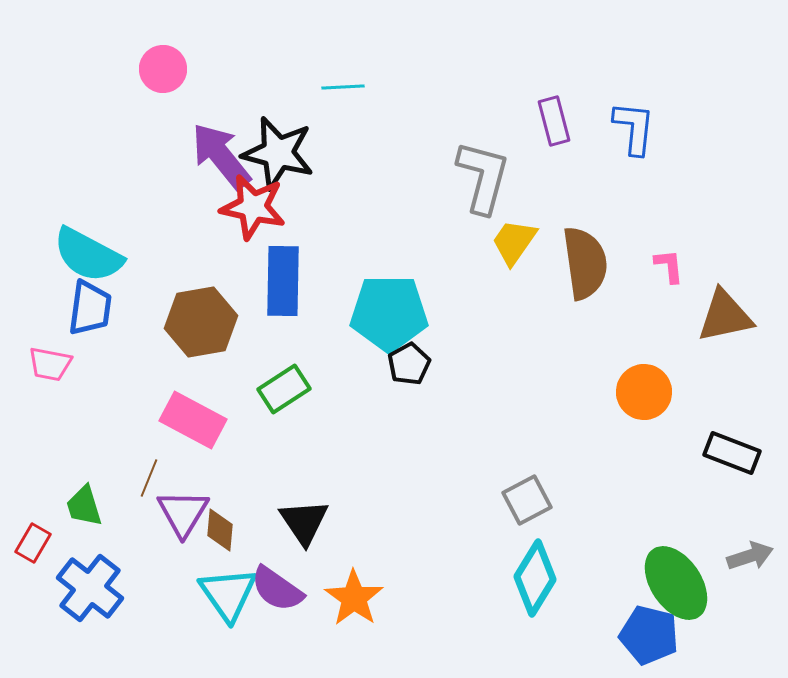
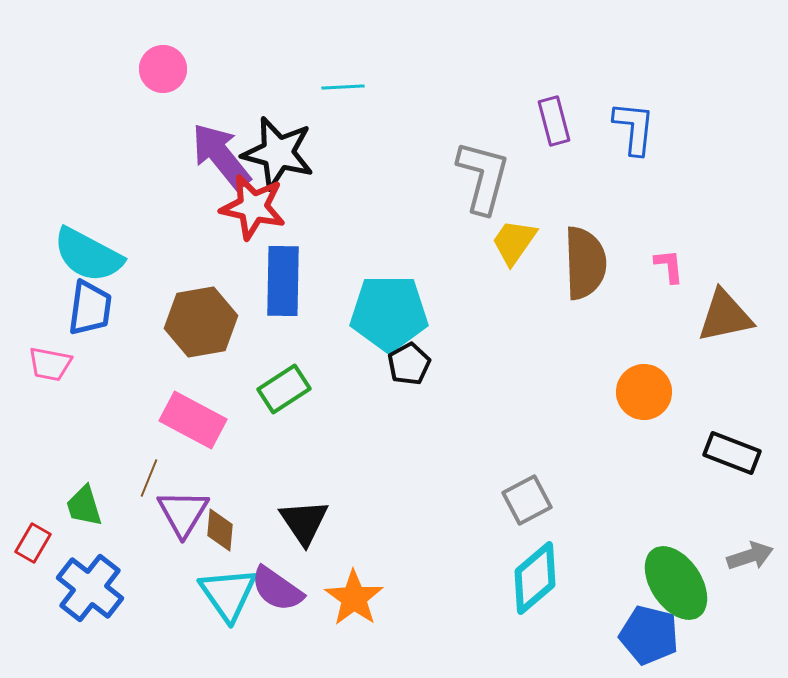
brown semicircle: rotated 6 degrees clockwise
cyan diamond: rotated 18 degrees clockwise
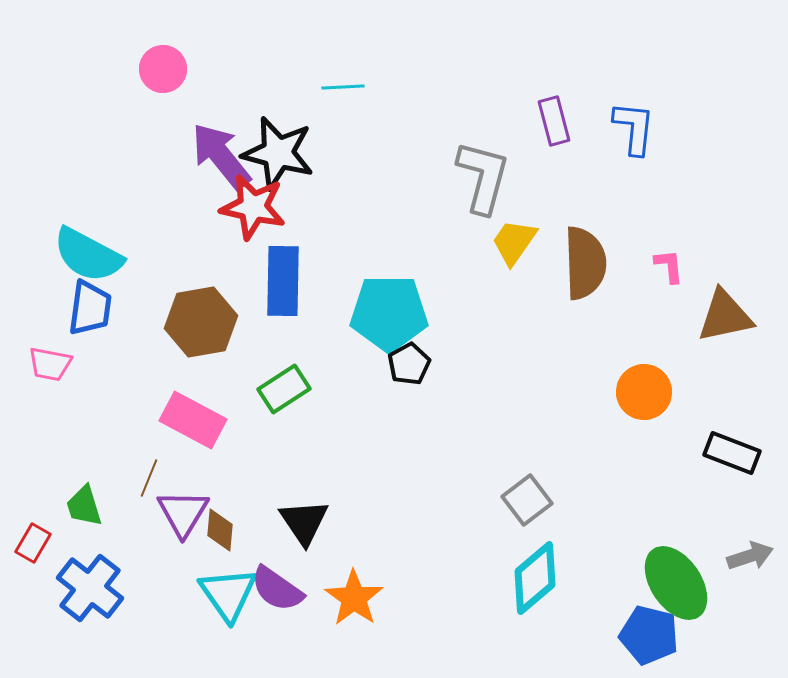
gray square: rotated 9 degrees counterclockwise
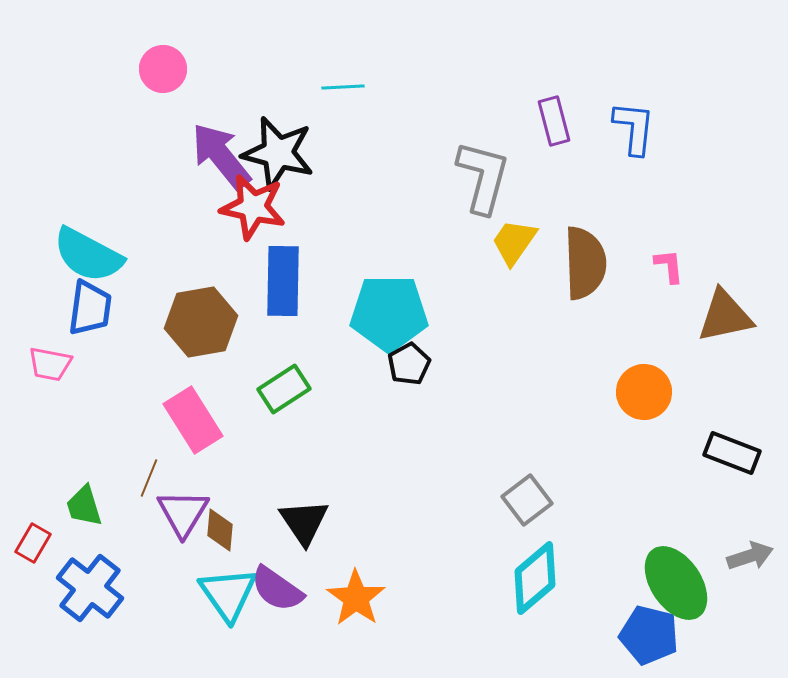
pink rectangle: rotated 30 degrees clockwise
orange star: moved 2 px right
